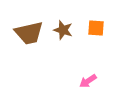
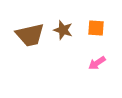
brown trapezoid: moved 1 px right, 2 px down
pink arrow: moved 9 px right, 18 px up
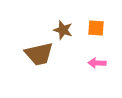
brown trapezoid: moved 9 px right, 19 px down
pink arrow: rotated 36 degrees clockwise
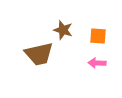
orange square: moved 2 px right, 8 px down
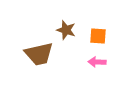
brown star: moved 3 px right
pink arrow: moved 1 px up
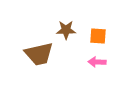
brown star: rotated 18 degrees counterclockwise
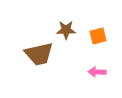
orange square: rotated 18 degrees counterclockwise
pink arrow: moved 10 px down
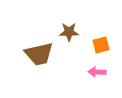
brown star: moved 3 px right, 2 px down
orange square: moved 3 px right, 9 px down
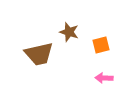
brown star: rotated 18 degrees clockwise
pink arrow: moved 7 px right, 6 px down
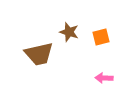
orange square: moved 8 px up
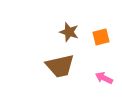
brown trapezoid: moved 21 px right, 12 px down
pink arrow: rotated 24 degrees clockwise
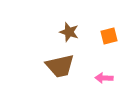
orange square: moved 8 px right, 1 px up
pink arrow: rotated 24 degrees counterclockwise
